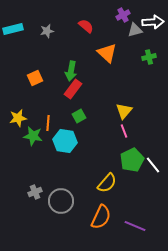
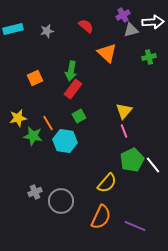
gray triangle: moved 4 px left
orange line: rotated 35 degrees counterclockwise
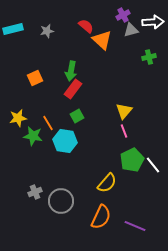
orange triangle: moved 5 px left, 13 px up
green square: moved 2 px left
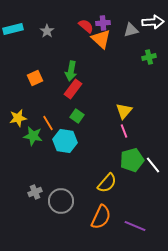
purple cross: moved 20 px left, 8 px down; rotated 24 degrees clockwise
gray star: rotated 24 degrees counterclockwise
orange triangle: moved 1 px left, 1 px up
green square: rotated 24 degrees counterclockwise
green pentagon: rotated 10 degrees clockwise
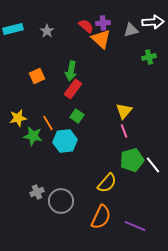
orange square: moved 2 px right, 2 px up
cyan hexagon: rotated 15 degrees counterclockwise
gray cross: moved 2 px right
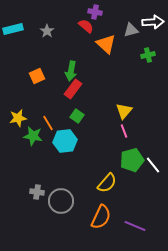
purple cross: moved 8 px left, 11 px up; rotated 16 degrees clockwise
orange triangle: moved 5 px right, 5 px down
green cross: moved 1 px left, 2 px up
gray cross: rotated 32 degrees clockwise
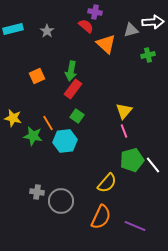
yellow star: moved 5 px left; rotated 24 degrees clockwise
